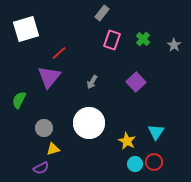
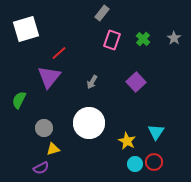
gray star: moved 7 px up
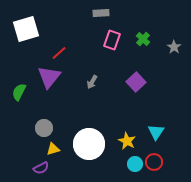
gray rectangle: moved 1 px left; rotated 49 degrees clockwise
gray star: moved 9 px down
green semicircle: moved 8 px up
white circle: moved 21 px down
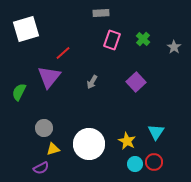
red line: moved 4 px right
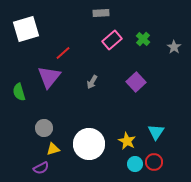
pink rectangle: rotated 30 degrees clockwise
green semicircle: rotated 42 degrees counterclockwise
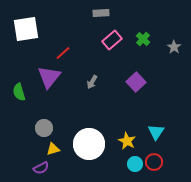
white square: rotated 8 degrees clockwise
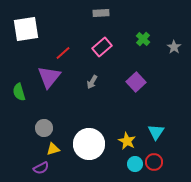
pink rectangle: moved 10 px left, 7 px down
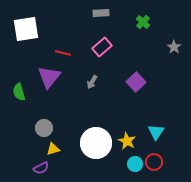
green cross: moved 17 px up
red line: rotated 56 degrees clockwise
white circle: moved 7 px right, 1 px up
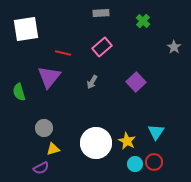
green cross: moved 1 px up
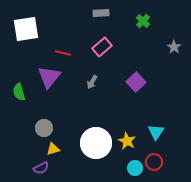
cyan circle: moved 4 px down
